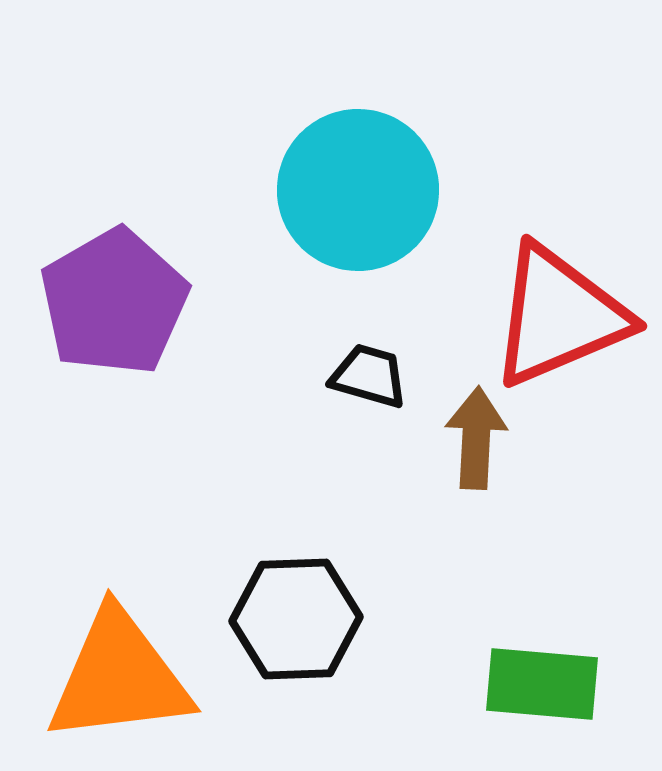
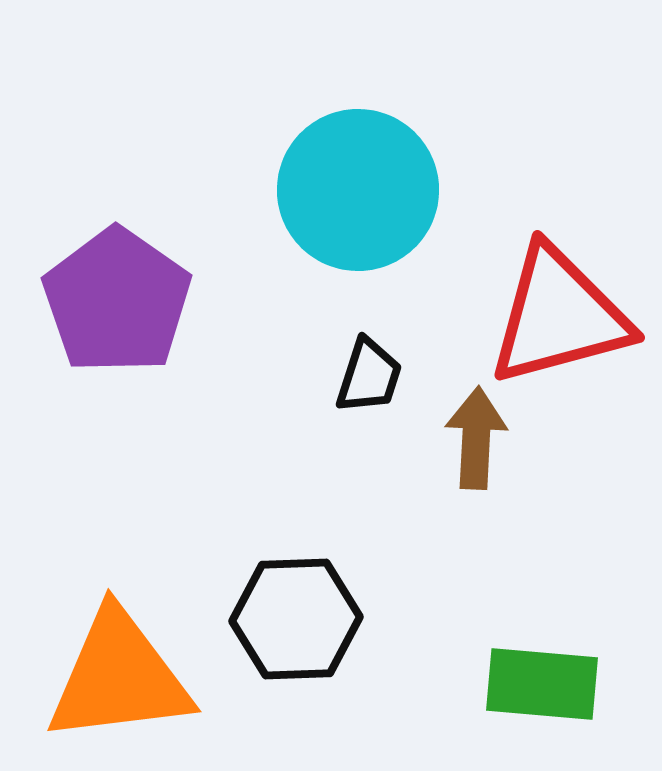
purple pentagon: moved 3 px right, 1 px up; rotated 7 degrees counterclockwise
red triangle: rotated 8 degrees clockwise
black trapezoid: rotated 92 degrees clockwise
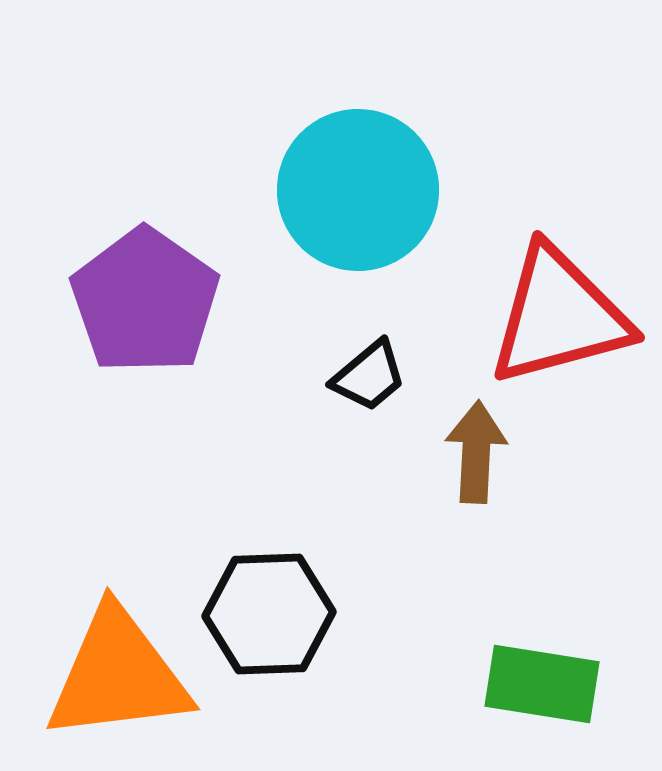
purple pentagon: moved 28 px right
black trapezoid: rotated 32 degrees clockwise
brown arrow: moved 14 px down
black hexagon: moved 27 px left, 5 px up
orange triangle: moved 1 px left, 2 px up
green rectangle: rotated 4 degrees clockwise
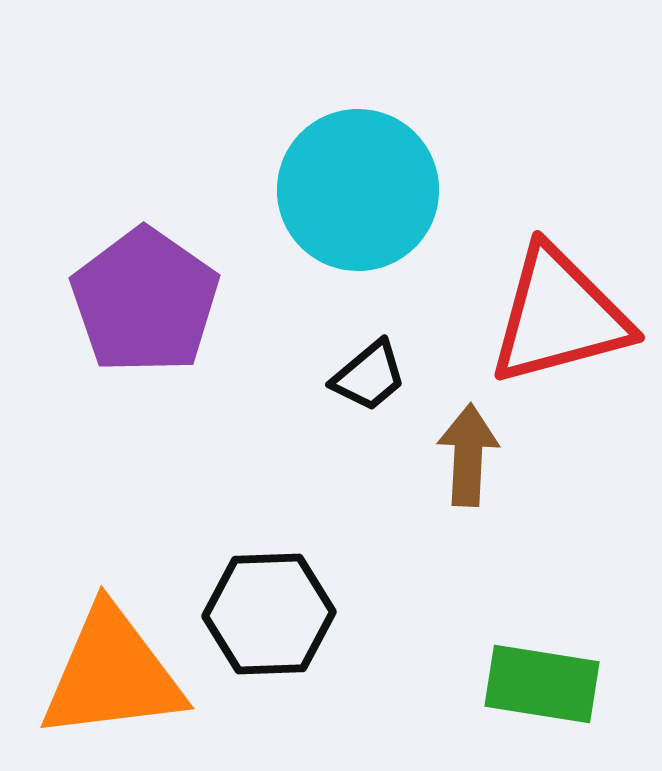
brown arrow: moved 8 px left, 3 px down
orange triangle: moved 6 px left, 1 px up
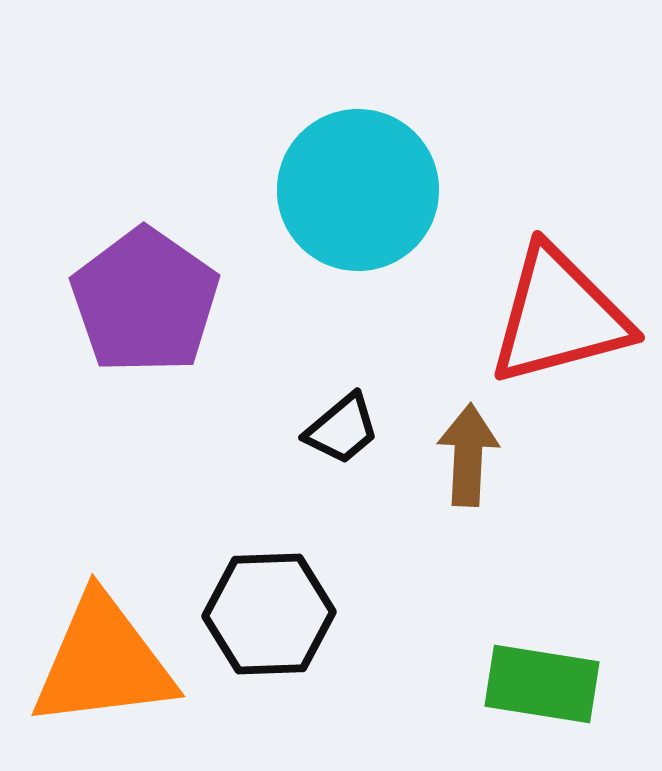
black trapezoid: moved 27 px left, 53 px down
orange triangle: moved 9 px left, 12 px up
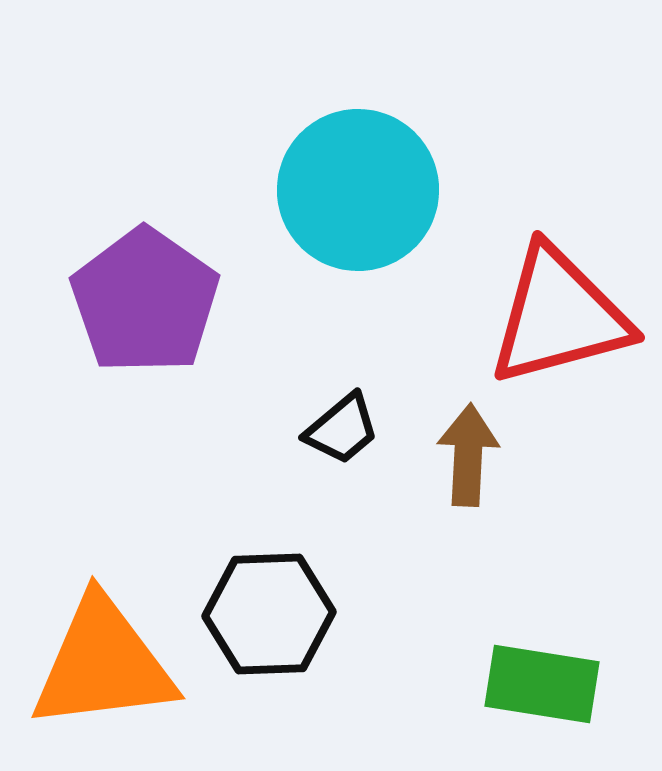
orange triangle: moved 2 px down
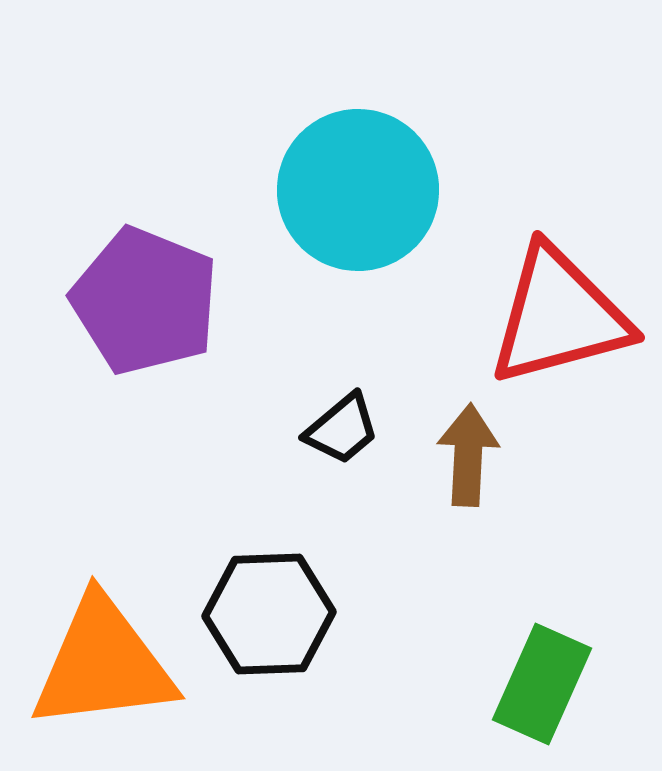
purple pentagon: rotated 13 degrees counterclockwise
green rectangle: rotated 75 degrees counterclockwise
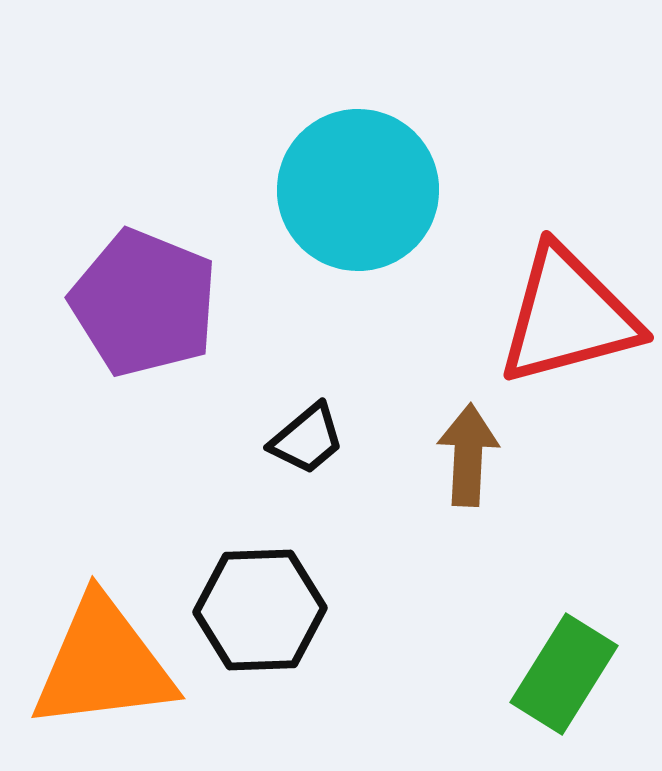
purple pentagon: moved 1 px left, 2 px down
red triangle: moved 9 px right
black trapezoid: moved 35 px left, 10 px down
black hexagon: moved 9 px left, 4 px up
green rectangle: moved 22 px right, 10 px up; rotated 8 degrees clockwise
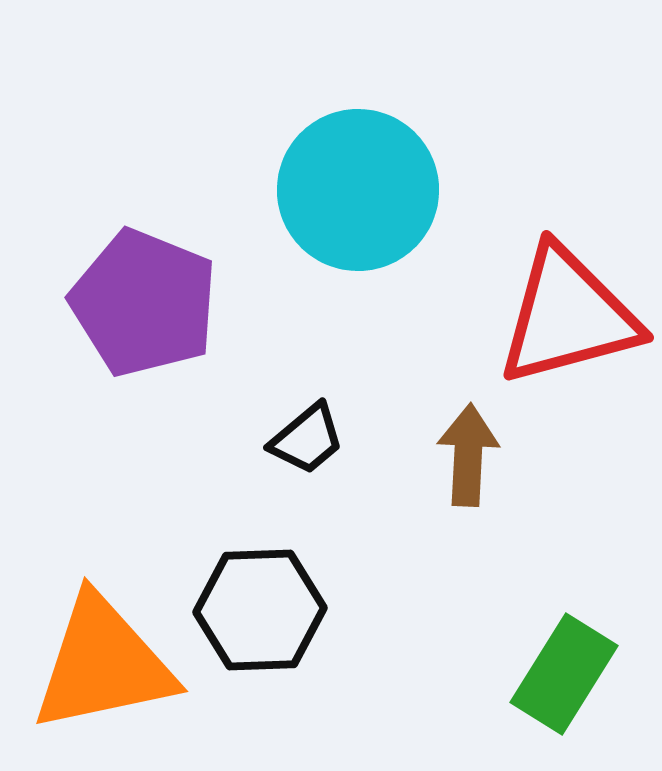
orange triangle: rotated 5 degrees counterclockwise
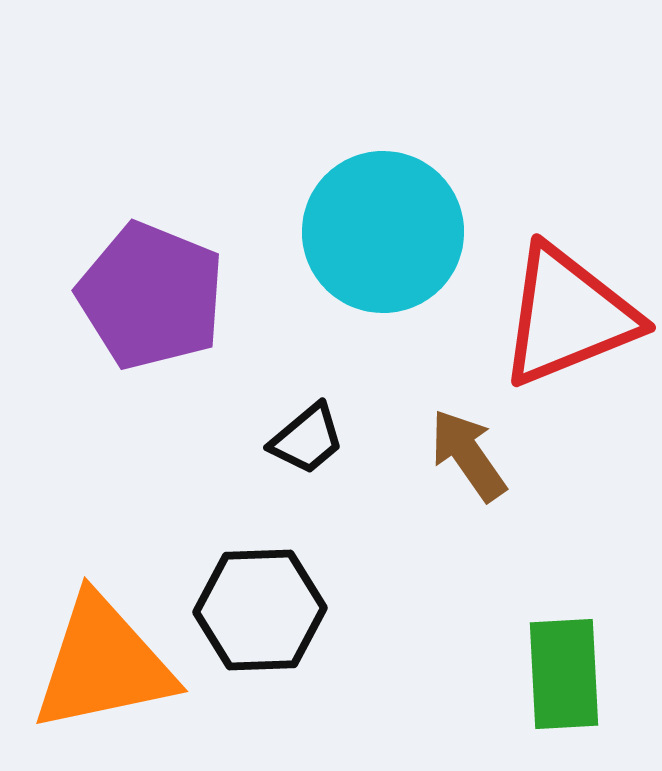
cyan circle: moved 25 px right, 42 px down
purple pentagon: moved 7 px right, 7 px up
red triangle: rotated 7 degrees counterclockwise
brown arrow: rotated 38 degrees counterclockwise
green rectangle: rotated 35 degrees counterclockwise
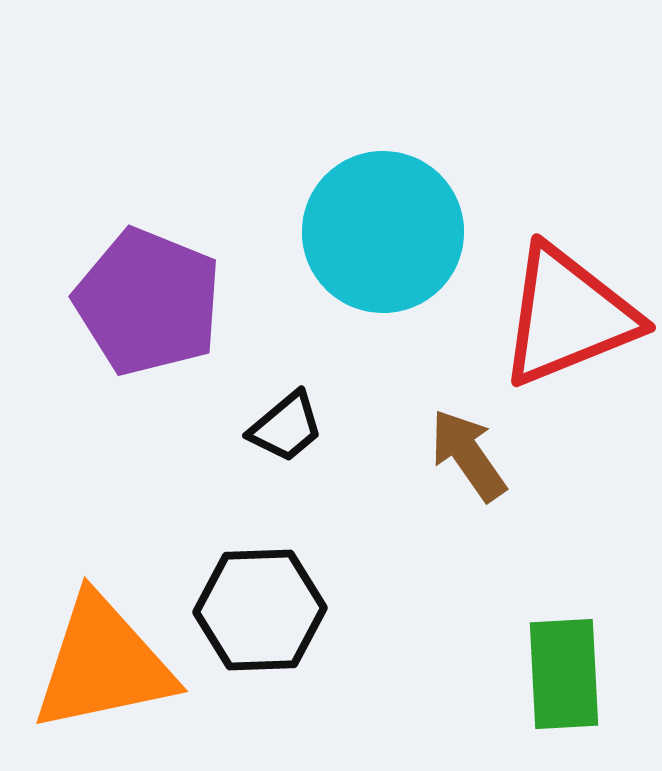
purple pentagon: moved 3 px left, 6 px down
black trapezoid: moved 21 px left, 12 px up
